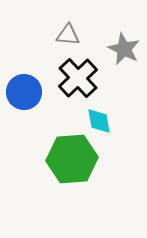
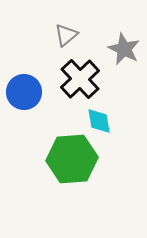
gray triangle: moved 2 px left; rotated 45 degrees counterclockwise
black cross: moved 2 px right, 1 px down
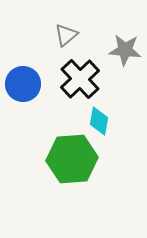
gray star: moved 1 px right, 1 px down; rotated 20 degrees counterclockwise
blue circle: moved 1 px left, 8 px up
cyan diamond: rotated 20 degrees clockwise
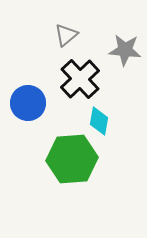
blue circle: moved 5 px right, 19 px down
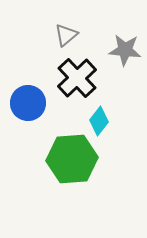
black cross: moved 3 px left, 1 px up
cyan diamond: rotated 28 degrees clockwise
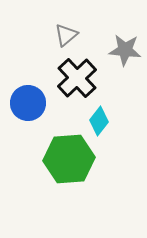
green hexagon: moved 3 px left
